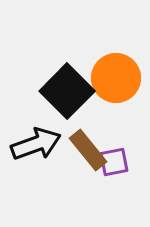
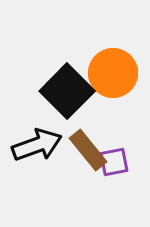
orange circle: moved 3 px left, 5 px up
black arrow: moved 1 px right, 1 px down
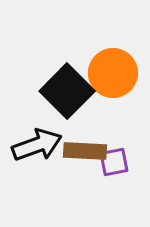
brown rectangle: moved 3 px left, 1 px down; rotated 48 degrees counterclockwise
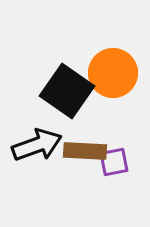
black square: rotated 10 degrees counterclockwise
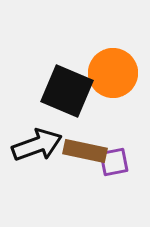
black square: rotated 12 degrees counterclockwise
brown rectangle: rotated 9 degrees clockwise
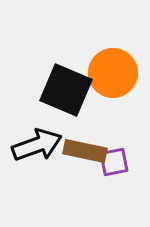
black square: moved 1 px left, 1 px up
